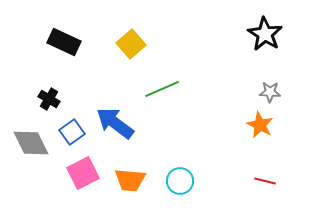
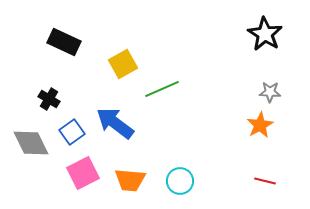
yellow square: moved 8 px left, 20 px down; rotated 12 degrees clockwise
orange star: rotated 16 degrees clockwise
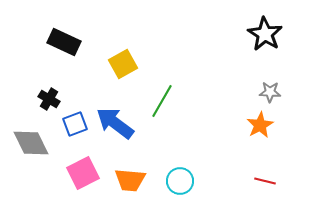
green line: moved 12 px down; rotated 36 degrees counterclockwise
blue square: moved 3 px right, 8 px up; rotated 15 degrees clockwise
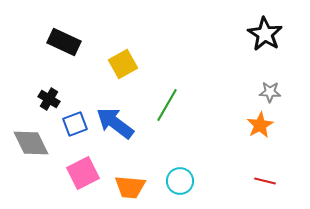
green line: moved 5 px right, 4 px down
orange trapezoid: moved 7 px down
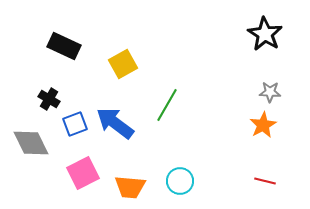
black rectangle: moved 4 px down
orange star: moved 3 px right
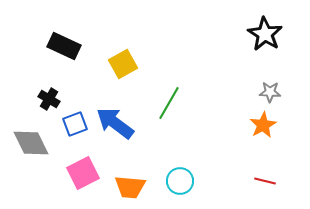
green line: moved 2 px right, 2 px up
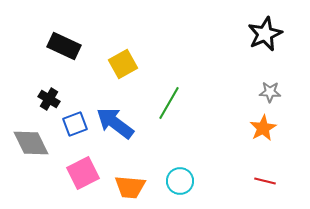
black star: rotated 16 degrees clockwise
orange star: moved 3 px down
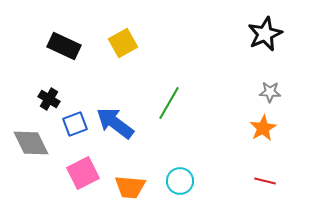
yellow square: moved 21 px up
